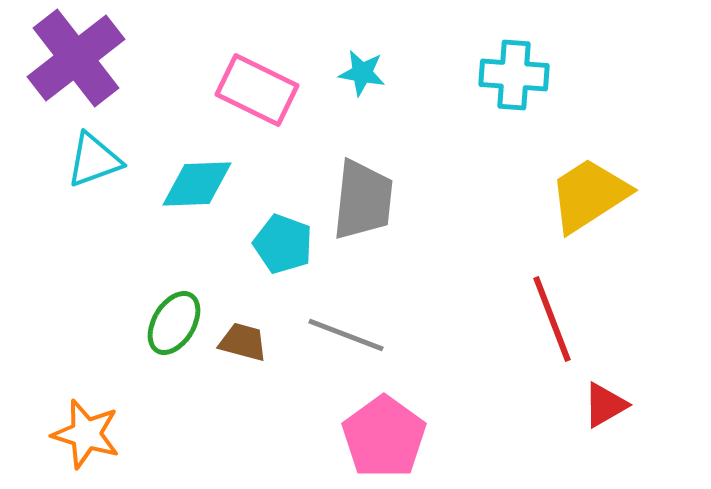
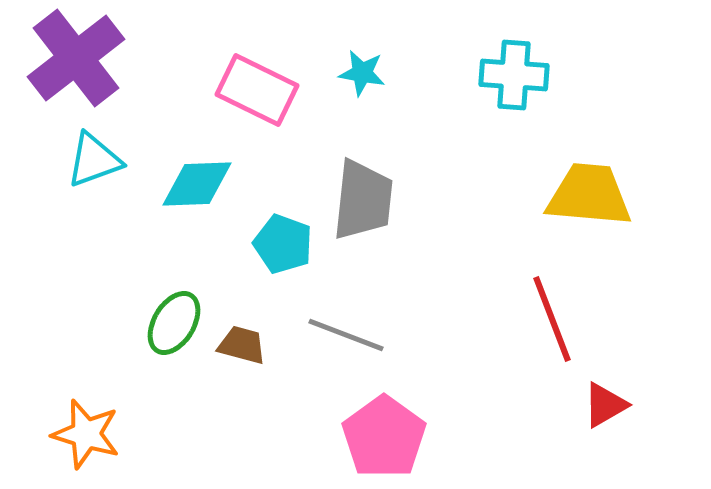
yellow trapezoid: rotated 38 degrees clockwise
brown trapezoid: moved 1 px left, 3 px down
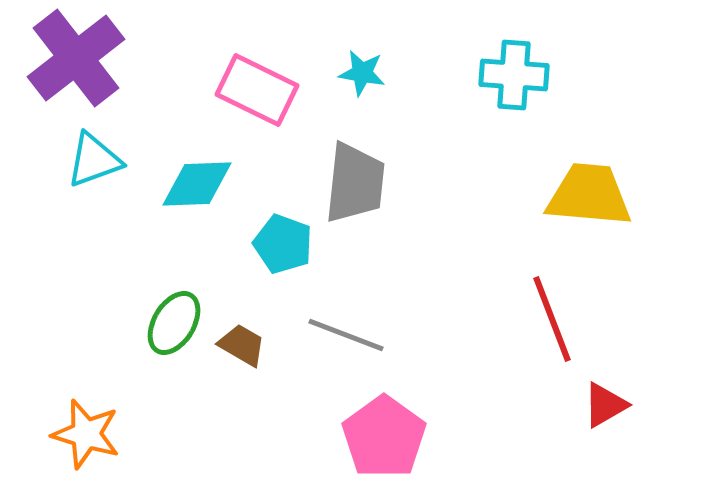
gray trapezoid: moved 8 px left, 17 px up
brown trapezoid: rotated 15 degrees clockwise
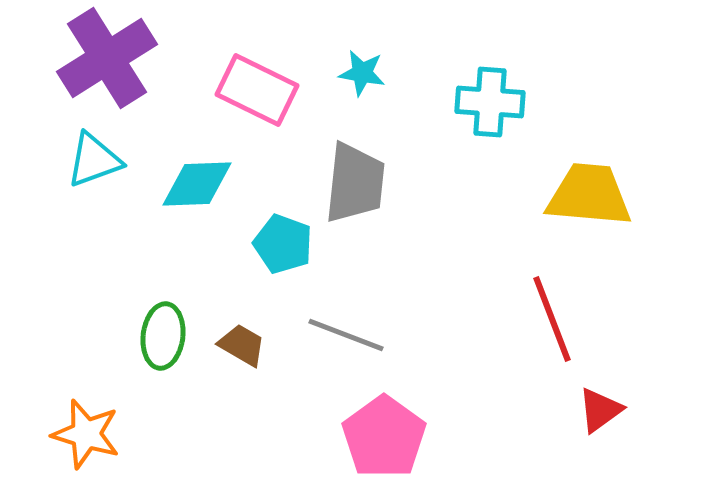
purple cross: moved 31 px right; rotated 6 degrees clockwise
cyan cross: moved 24 px left, 27 px down
green ellipse: moved 11 px left, 13 px down; rotated 24 degrees counterclockwise
red triangle: moved 5 px left, 5 px down; rotated 6 degrees counterclockwise
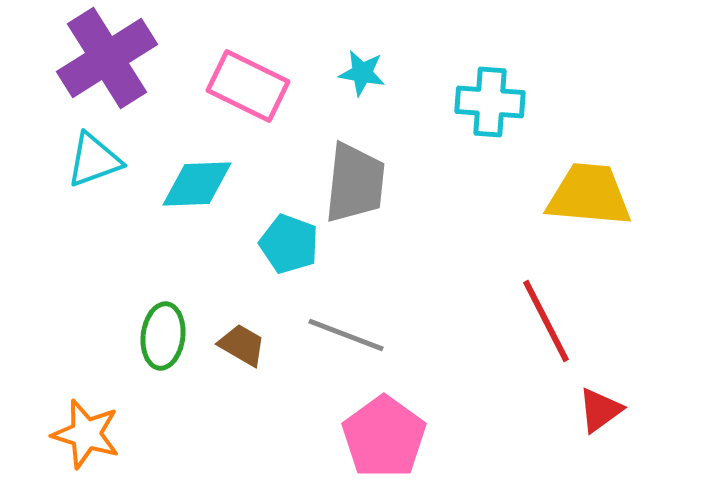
pink rectangle: moved 9 px left, 4 px up
cyan pentagon: moved 6 px right
red line: moved 6 px left, 2 px down; rotated 6 degrees counterclockwise
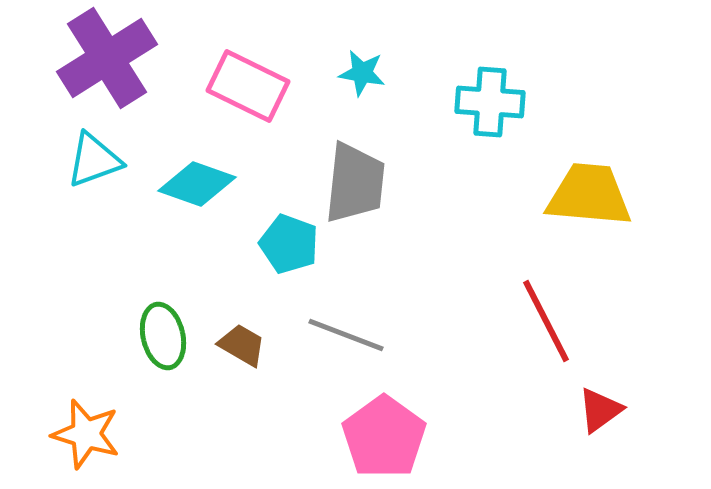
cyan diamond: rotated 22 degrees clockwise
green ellipse: rotated 20 degrees counterclockwise
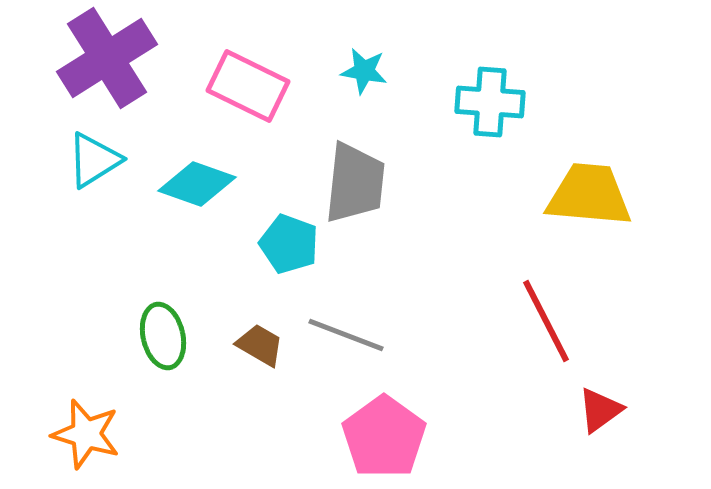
cyan star: moved 2 px right, 2 px up
cyan triangle: rotated 12 degrees counterclockwise
brown trapezoid: moved 18 px right
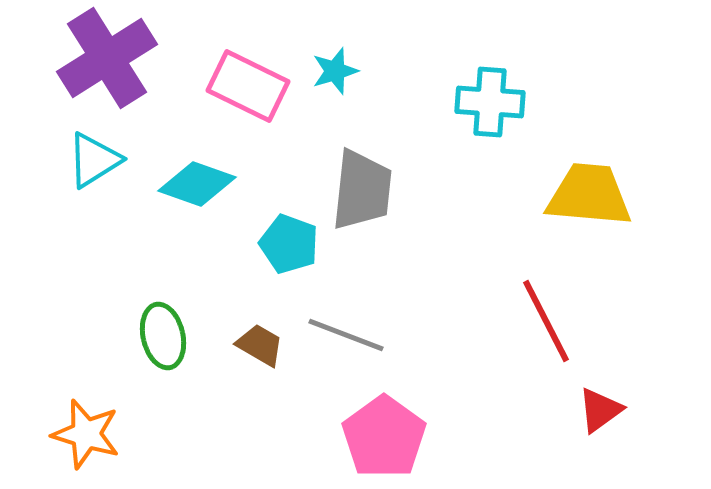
cyan star: moved 29 px left; rotated 27 degrees counterclockwise
gray trapezoid: moved 7 px right, 7 px down
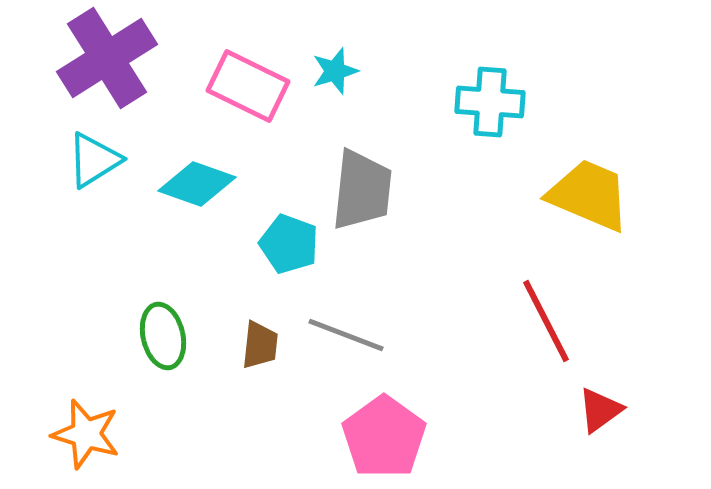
yellow trapezoid: rotated 18 degrees clockwise
brown trapezoid: rotated 66 degrees clockwise
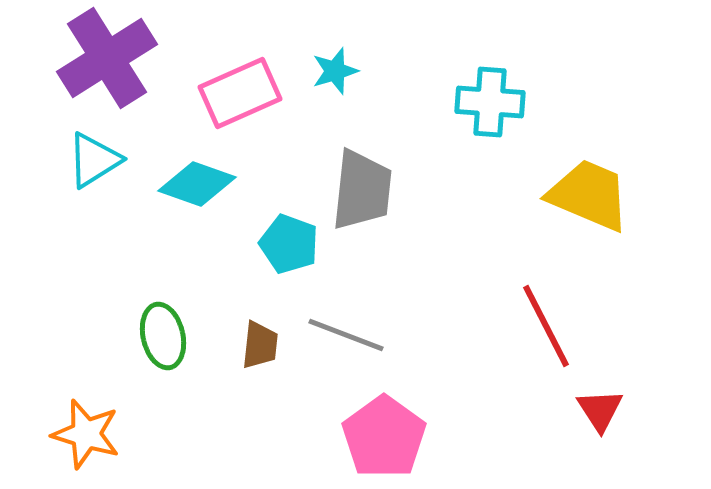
pink rectangle: moved 8 px left, 7 px down; rotated 50 degrees counterclockwise
red line: moved 5 px down
red triangle: rotated 27 degrees counterclockwise
